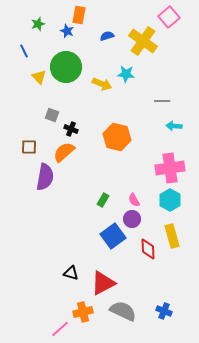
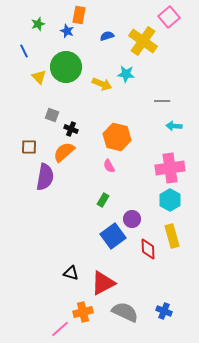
pink semicircle: moved 25 px left, 34 px up
gray semicircle: moved 2 px right, 1 px down
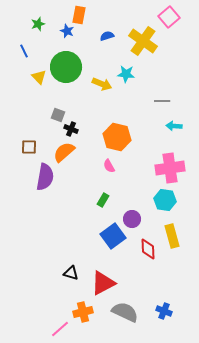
gray square: moved 6 px right
cyan hexagon: moved 5 px left; rotated 20 degrees counterclockwise
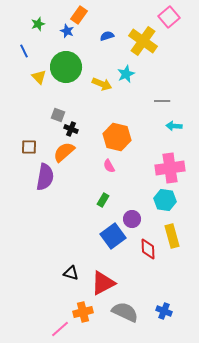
orange rectangle: rotated 24 degrees clockwise
cyan star: rotated 30 degrees counterclockwise
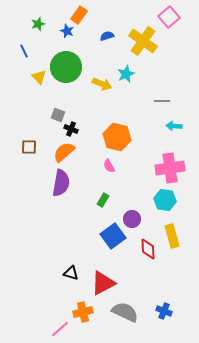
purple semicircle: moved 16 px right, 6 px down
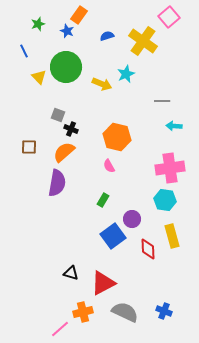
purple semicircle: moved 4 px left
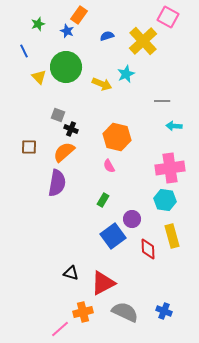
pink square: moved 1 px left; rotated 20 degrees counterclockwise
yellow cross: rotated 12 degrees clockwise
